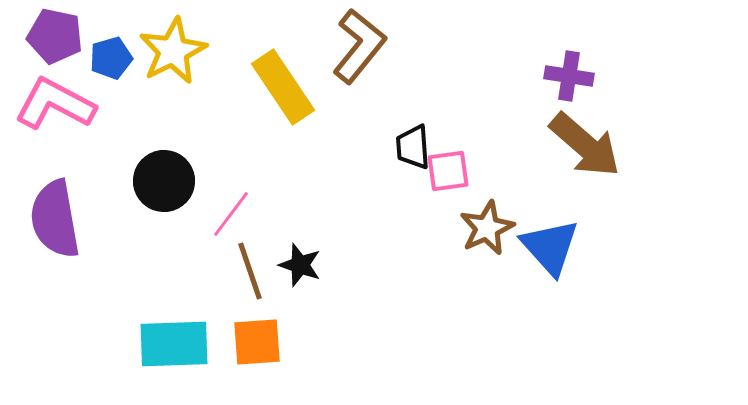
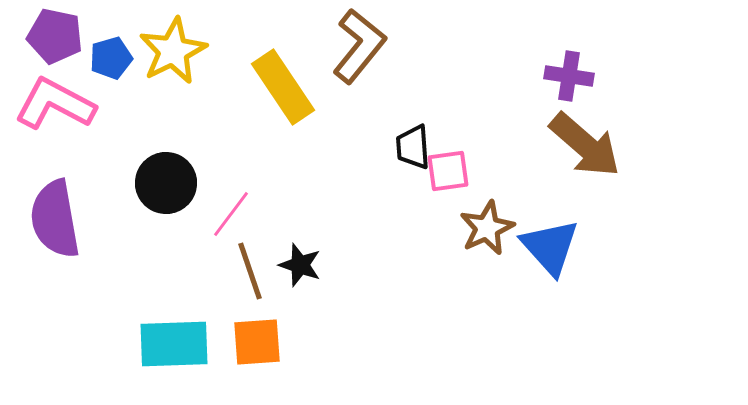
black circle: moved 2 px right, 2 px down
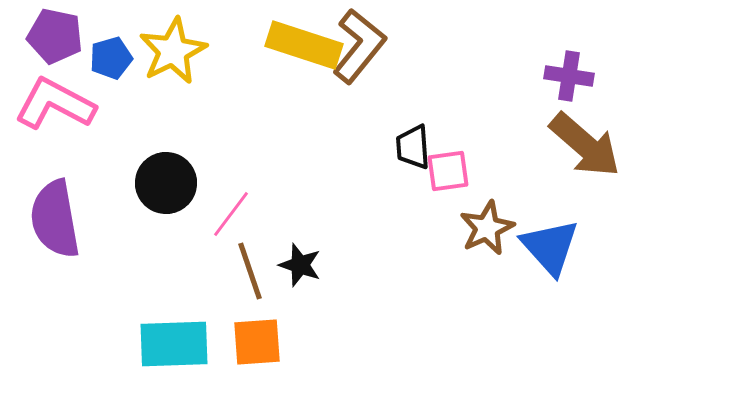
yellow rectangle: moved 21 px right, 42 px up; rotated 38 degrees counterclockwise
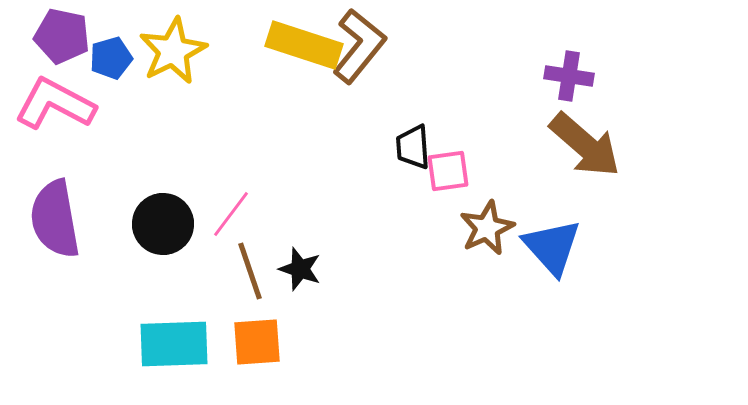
purple pentagon: moved 7 px right
black circle: moved 3 px left, 41 px down
blue triangle: moved 2 px right
black star: moved 4 px down
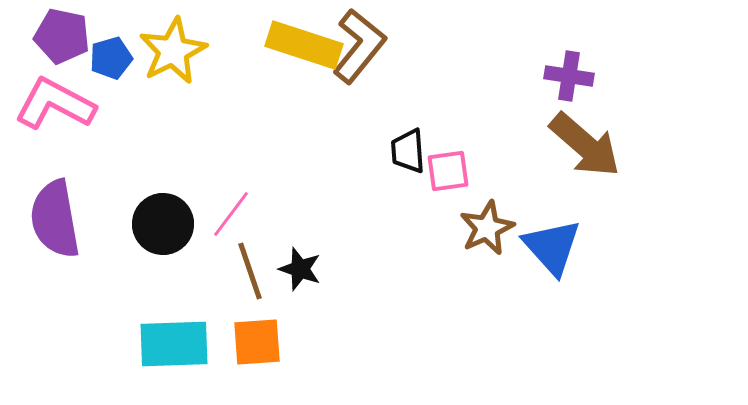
black trapezoid: moved 5 px left, 4 px down
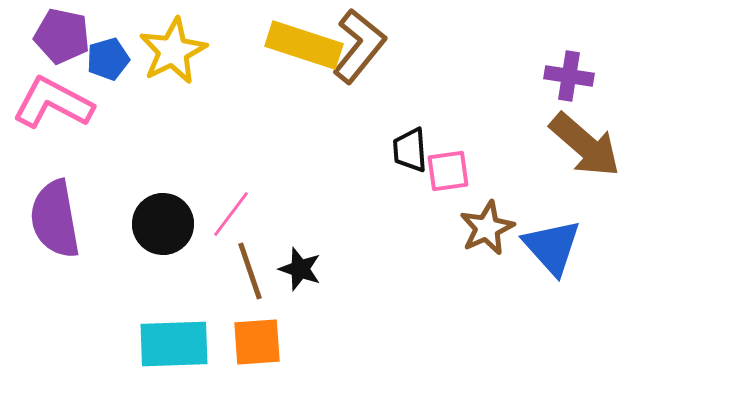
blue pentagon: moved 3 px left, 1 px down
pink L-shape: moved 2 px left, 1 px up
black trapezoid: moved 2 px right, 1 px up
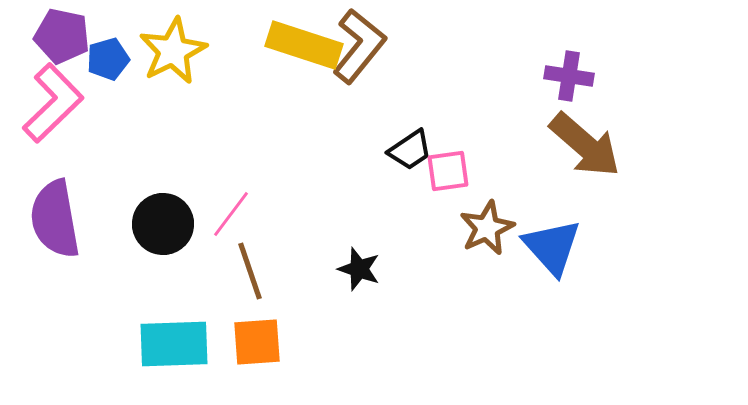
pink L-shape: rotated 108 degrees clockwise
black trapezoid: rotated 120 degrees counterclockwise
black star: moved 59 px right
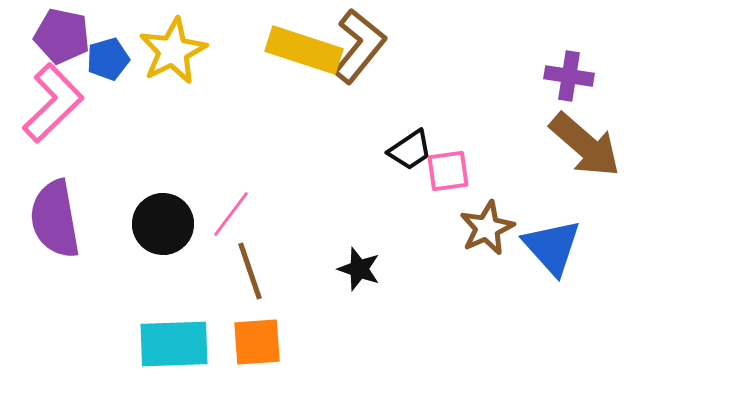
yellow rectangle: moved 5 px down
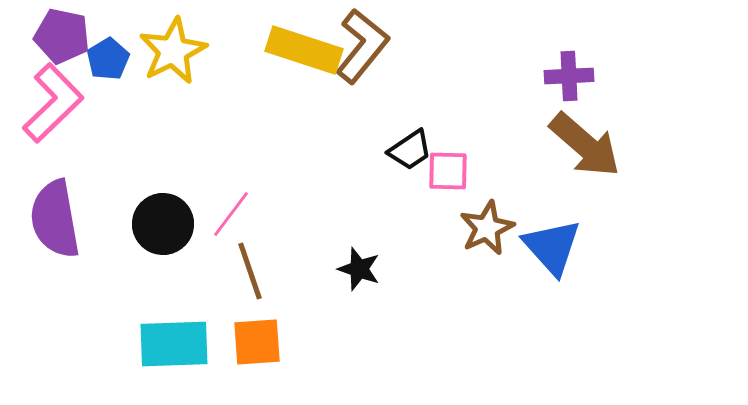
brown L-shape: moved 3 px right
blue pentagon: rotated 15 degrees counterclockwise
purple cross: rotated 12 degrees counterclockwise
pink square: rotated 9 degrees clockwise
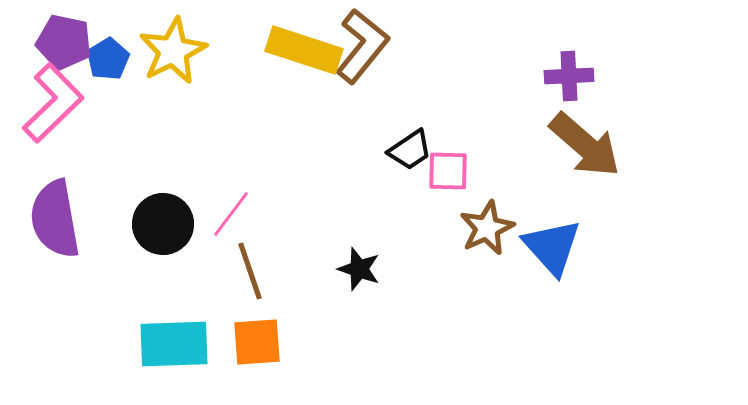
purple pentagon: moved 2 px right, 6 px down
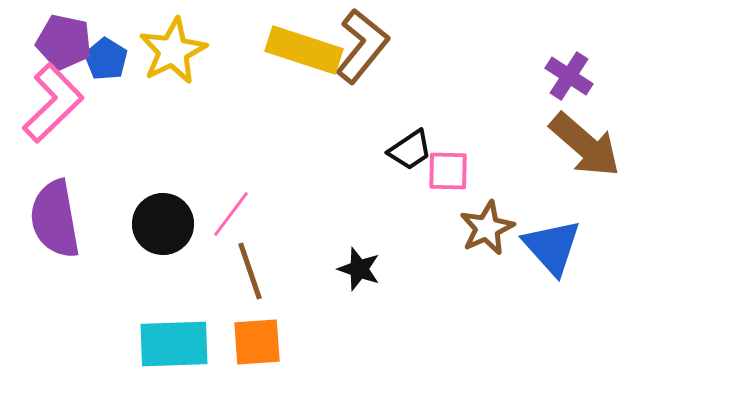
blue pentagon: moved 2 px left; rotated 9 degrees counterclockwise
purple cross: rotated 36 degrees clockwise
